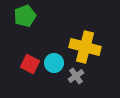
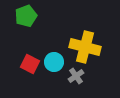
green pentagon: moved 1 px right
cyan circle: moved 1 px up
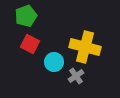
red square: moved 20 px up
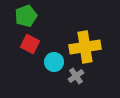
yellow cross: rotated 24 degrees counterclockwise
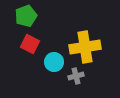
gray cross: rotated 21 degrees clockwise
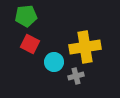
green pentagon: rotated 15 degrees clockwise
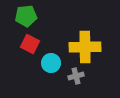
yellow cross: rotated 8 degrees clockwise
cyan circle: moved 3 px left, 1 px down
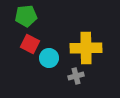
yellow cross: moved 1 px right, 1 px down
cyan circle: moved 2 px left, 5 px up
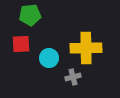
green pentagon: moved 4 px right, 1 px up
red square: moved 9 px left; rotated 30 degrees counterclockwise
gray cross: moved 3 px left, 1 px down
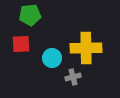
cyan circle: moved 3 px right
